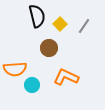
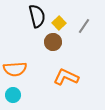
yellow square: moved 1 px left, 1 px up
brown circle: moved 4 px right, 6 px up
cyan circle: moved 19 px left, 10 px down
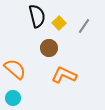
brown circle: moved 4 px left, 6 px down
orange semicircle: rotated 135 degrees counterclockwise
orange L-shape: moved 2 px left, 2 px up
cyan circle: moved 3 px down
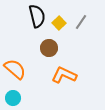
gray line: moved 3 px left, 4 px up
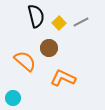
black semicircle: moved 1 px left
gray line: rotated 28 degrees clockwise
orange semicircle: moved 10 px right, 8 px up
orange L-shape: moved 1 px left, 3 px down
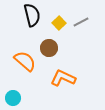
black semicircle: moved 4 px left, 1 px up
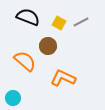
black semicircle: moved 4 px left, 2 px down; rotated 55 degrees counterclockwise
yellow square: rotated 16 degrees counterclockwise
brown circle: moved 1 px left, 2 px up
